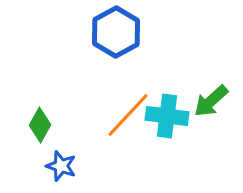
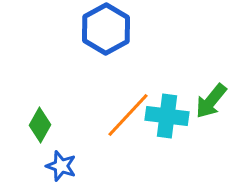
blue hexagon: moved 10 px left, 3 px up
green arrow: rotated 9 degrees counterclockwise
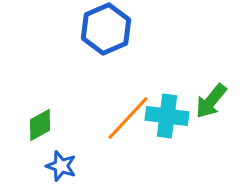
blue hexagon: rotated 6 degrees clockwise
orange line: moved 3 px down
green diamond: rotated 32 degrees clockwise
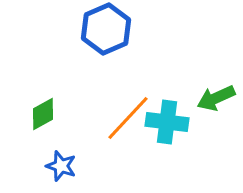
green arrow: moved 5 px right, 3 px up; rotated 27 degrees clockwise
cyan cross: moved 6 px down
green diamond: moved 3 px right, 11 px up
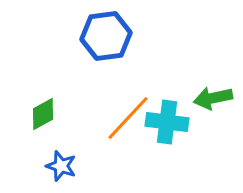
blue hexagon: moved 7 px down; rotated 15 degrees clockwise
green arrow: moved 3 px left; rotated 12 degrees clockwise
